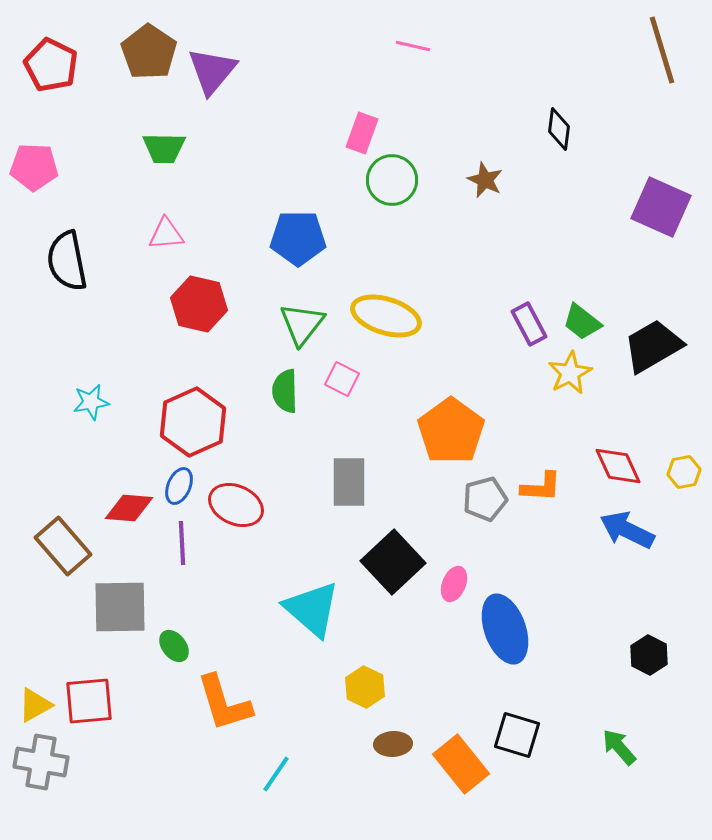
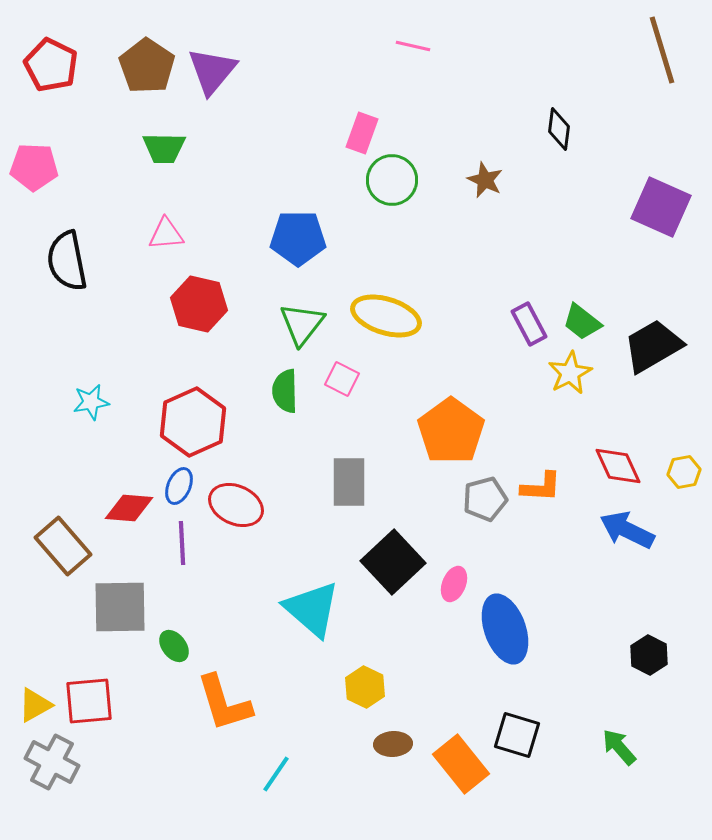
brown pentagon at (149, 52): moved 2 px left, 14 px down
gray cross at (41, 762): moved 11 px right; rotated 18 degrees clockwise
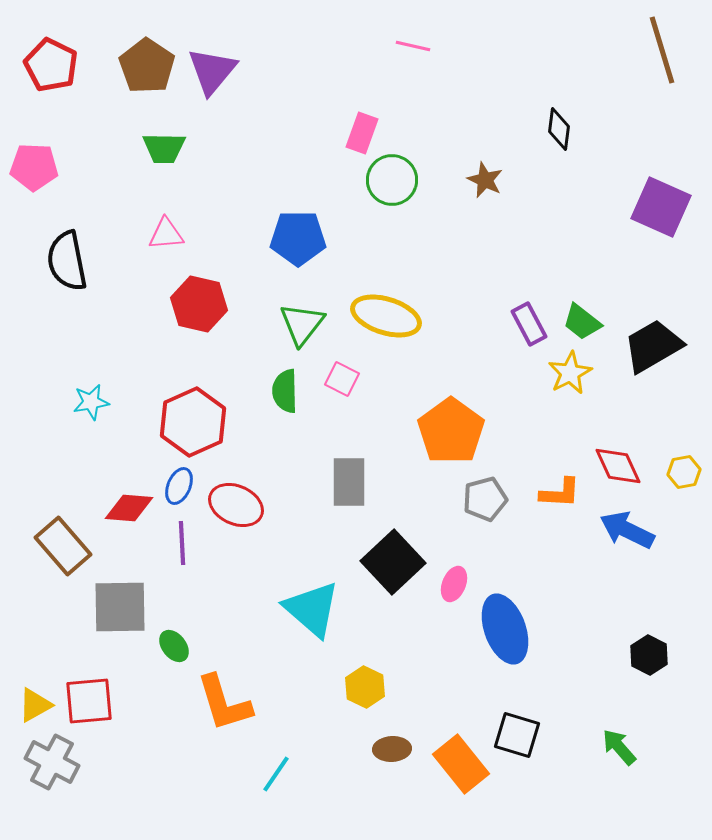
orange L-shape at (541, 487): moved 19 px right, 6 px down
brown ellipse at (393, 744): moved 1 px left, 5 px down
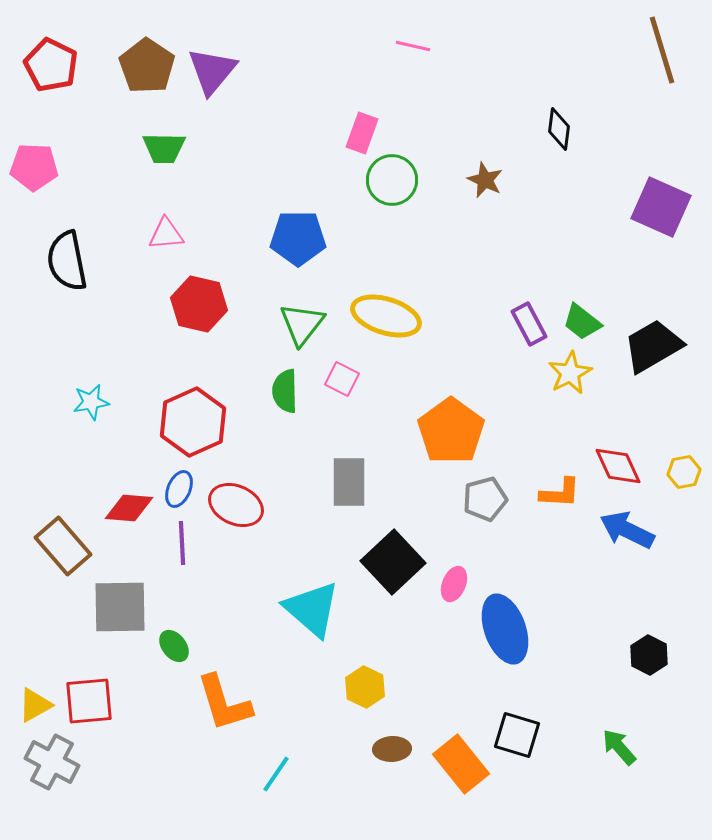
blue ellipse at (179, 486): moved 3 px down
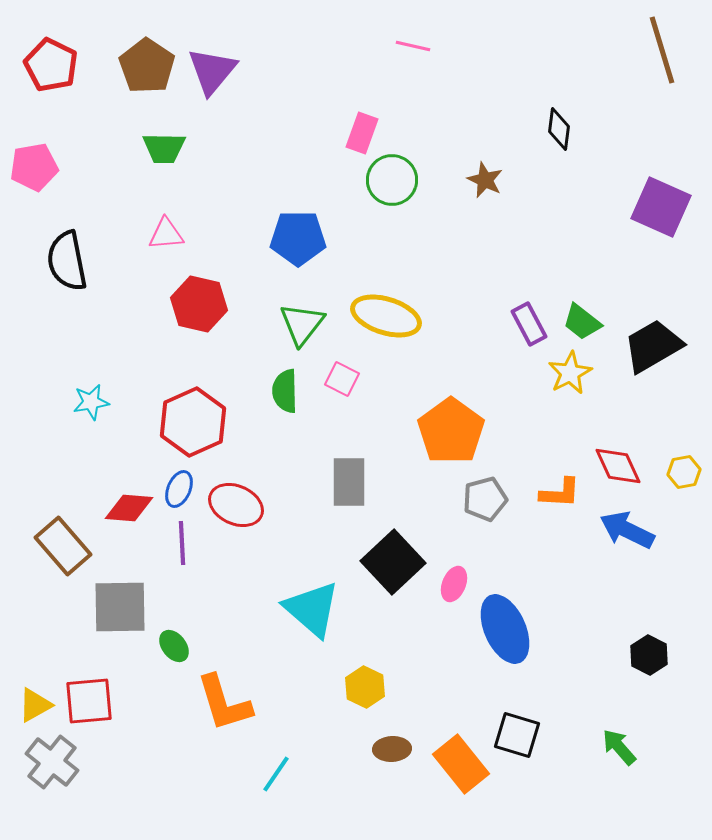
pink pentagon at (34, 167): rotated 12 degrees counterclockwise
blue ellipse at (505, 629): rotated 4 degrees counterclockwise
gray cross at (52, 762): rotated 10 degrees clockwise
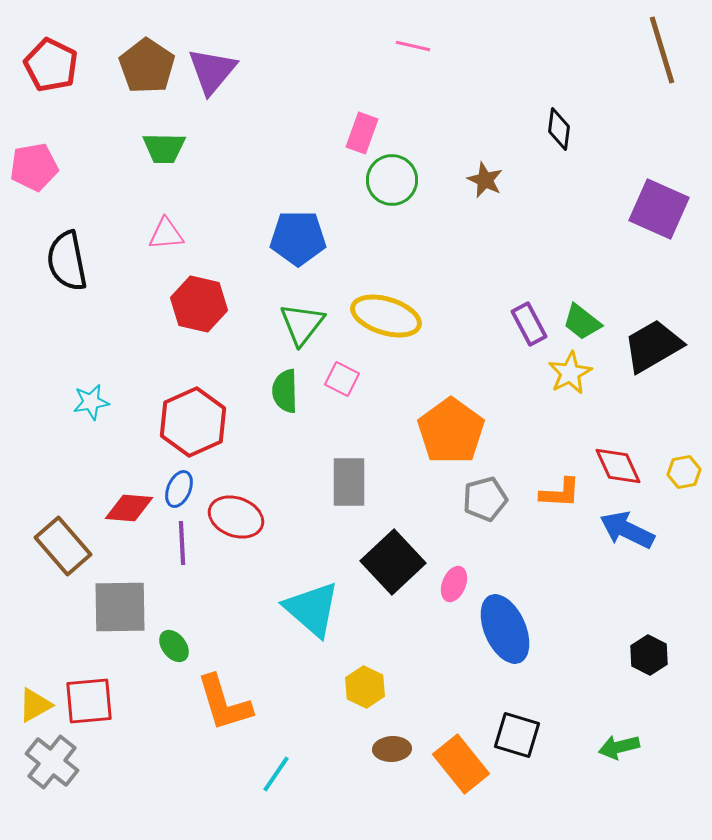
purple square at (661, 207): moved 2 px left, 2 px down
red ellipse at (236, 505): moved 12 px down; rotated 4 degrees counterclockwise
green arrow at (619, 747): rotated 63 degrees counterclockwise
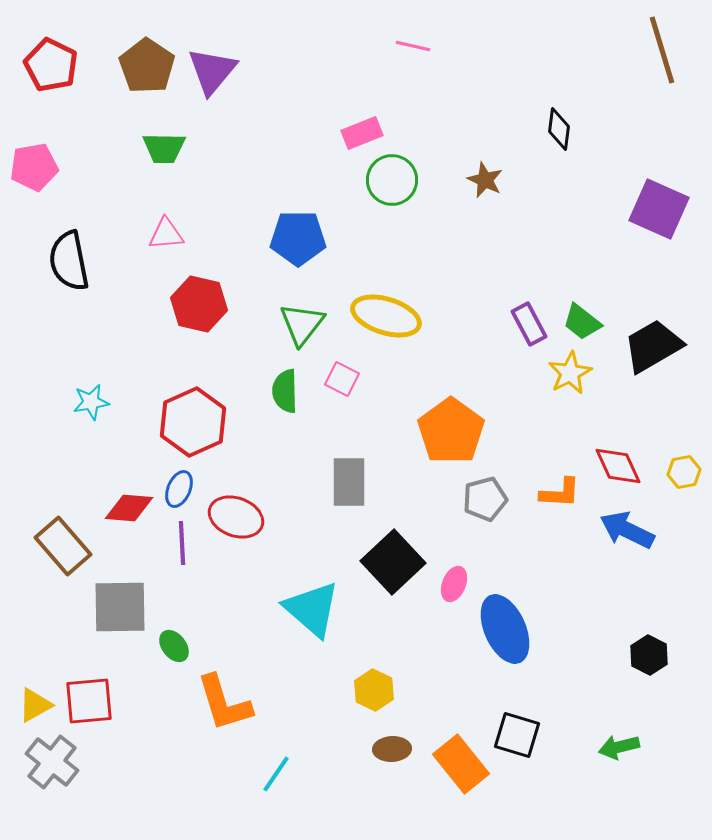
pink rectangle at (362, 133): rotated 48 degrees clockwise
black semicircle at (67, 261): moved 2 px right
yellow hexagon at (365, 687): moved 9 px right, 3 px down
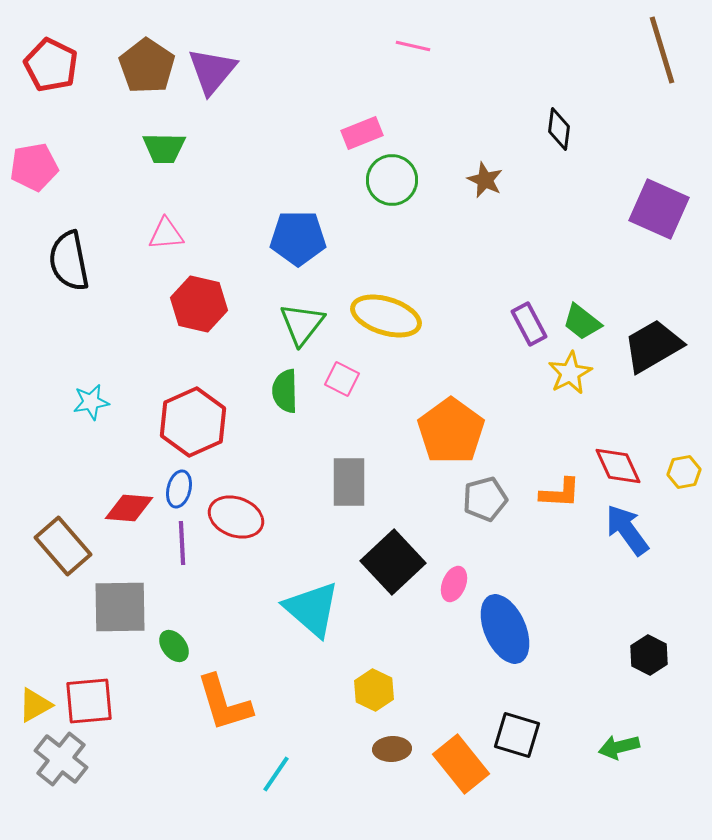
blue ellipse at (179, 489): rotated 9 degrees counterclockwise
blue arrow at (627, 530): rotated 28 degrees clockwise
gray cross at (52, 762): moved 9 px right, 3 px up
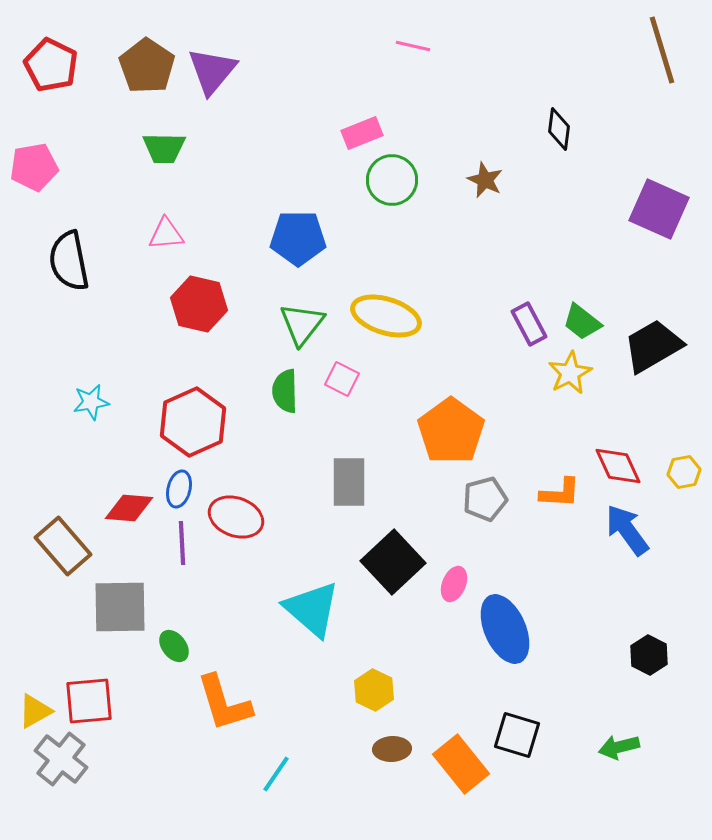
yellow triangle at (35, 705): moved 6 px down
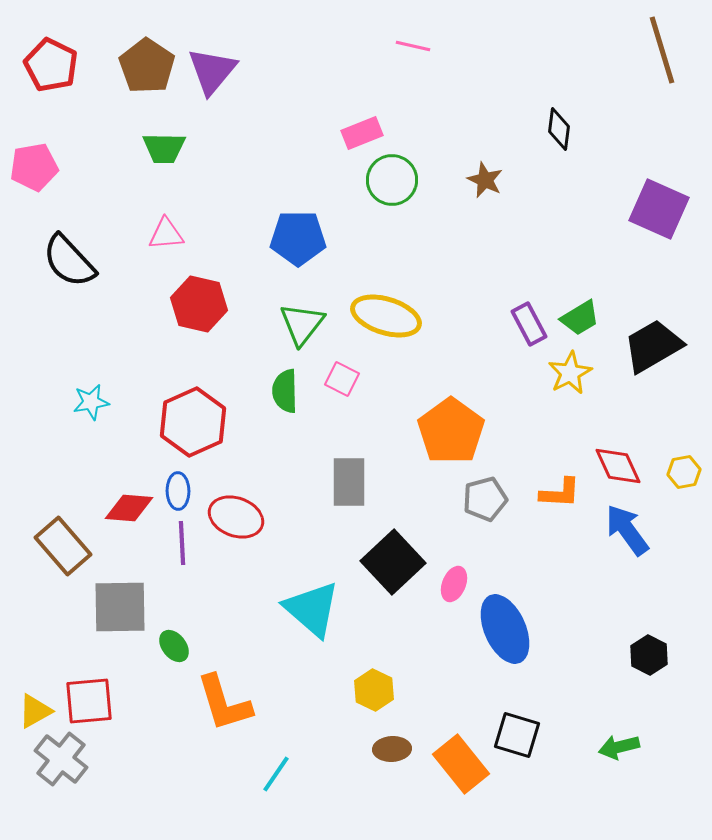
black semicircle at (69, 261): rotated 32 degrees counterclockwise
green trapezoid at (582, 322): moved 2 px left, 4 px up; rotated 69 degrees counterclockwise
blue ellipse at (179, 489): moved 1 px left, 2 px down; rotated 15 degrees counterclockwise
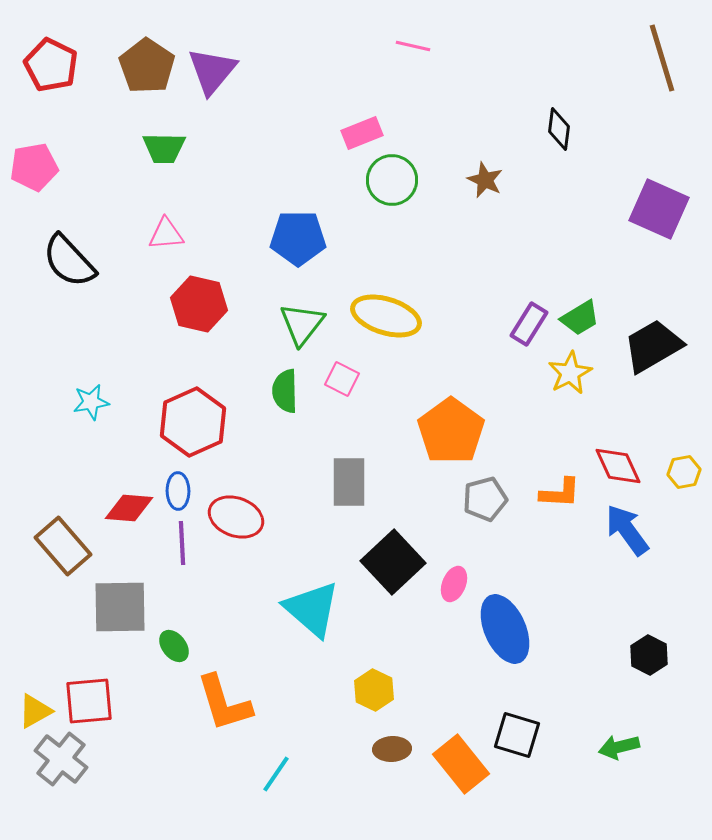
brown line at (662, 50): moved 8 px down
purple rectangle at (529, 324): rotated 60 degrees clockwise
